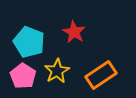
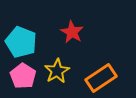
red star: moved 2 px left
cyan pentagon: moved 8 px left
orange rectangle: moved 3 px down
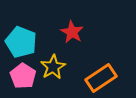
yellow star: moved 4 px left, 4 px up
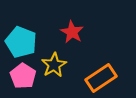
yellow star: moved 1 px right, 2 px up
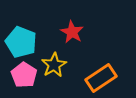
pink pentagon: moved 1 px right, 1 px up
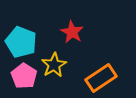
pink pentagon: moved 1 px down
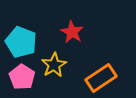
pink pentagon: moved 2 px left, 1 px down
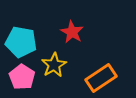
cyan pentagon: rotated 12 degrees counterclockwise
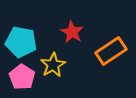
yellow star: moved 1 px left
orange rectangle: moved 10 px right, 27 px up
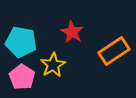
orange rectangle: moved 3 px right
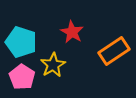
cyan pentagon: rotated 8 degrees clockwise
